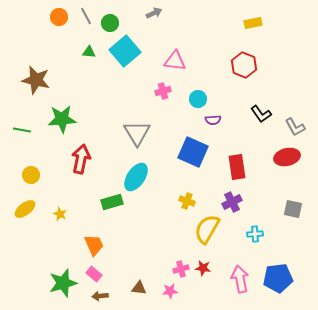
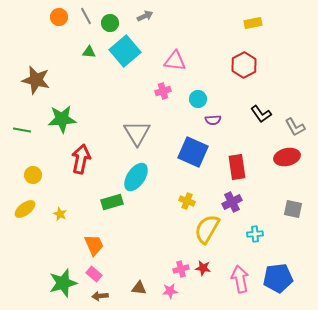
gray arrow at (154, 13): moved 9 px left, 3 px down
red hexagon at (244, 65): rotated 10 degrees clockwise
yellow circle at (31, 175): moved 2 px right
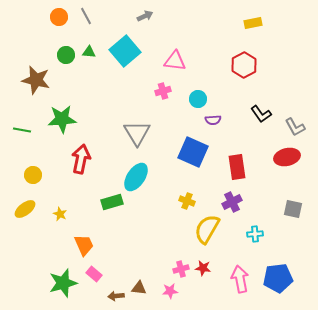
green circle at (110, 23): moved 44 px left, 32 px down
orange trapezoid at (94, 245): moved 10 px left
brown arrow at (100, 296): moved 16 px right
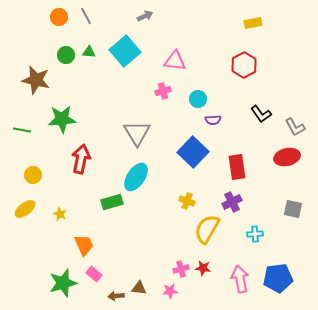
blue square at (193, 152): rotated 20 degrees clockwise
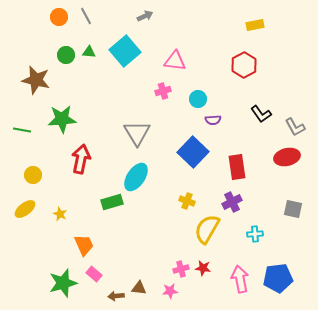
yellow rectangle at (253, 23): moved 2 px right, 2 px down
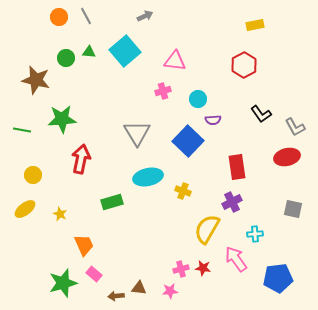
green circle at (66, 55): moved 3 px down
blue square at (193, 152): moved 5 px left, 11 px up
cyan ellipse at (136, 177): moved 12 px right; rotated 44 degrees clockwise
yellow cross at (187, 201): moved 4 px left, 10 px up
pink arrow at (240, 279): moved 4 px left, 20 px up; rotated 24 degrees counterclockwise
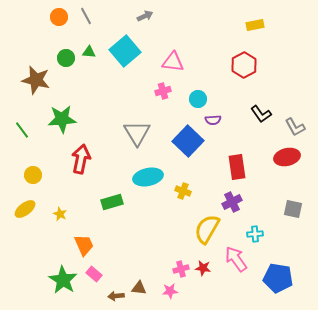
pink triangle at (175, 61): moved 2 px left, 1 px down
green line at (22, 130): rotated 42 degrees clockwise
blue pentagon at (278, 278): rotated 16 degrees clockwise
green star at (63, 283): moved 3 px up; rotated 24 degrees counterclockwise
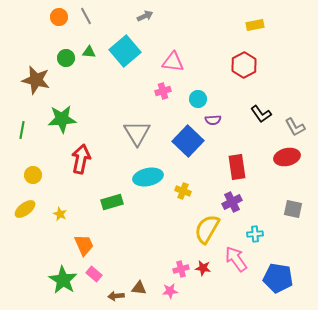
green line at (22, 130): rotated 48 degrees clockwise
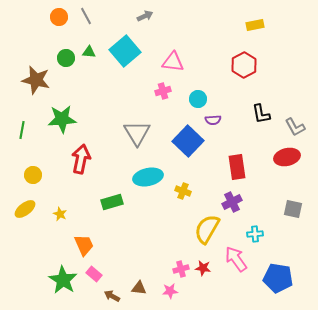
black L-shape at (261, 114): rotated 25 degrees clockwise
brown arrow at (116, 296): moved 4 px left; rotated 35 degrees clockwise
